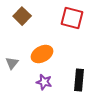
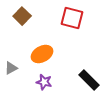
gray triangle: moved 1 px left, 5 px down; rotated 24 degrees clockwise
black rectangle: moved 10 px right; rotated 50 degrees counterclockwise
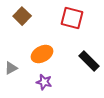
black rectangle: moved 19 px up
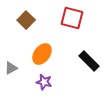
brown square: moved 4 px right, 4 px down
orange ellipse: rotated 25 degrees counterclockwise
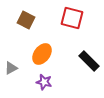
brown square: rotated 18 degrees counterclockwise
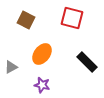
black rectangle: moved 2 px left, 1 px down
gray triangle: moved 1 px up
purple star: moved 2 px left, 3 px down
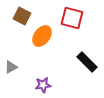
brown square: moved 4 px left, 4 px up
orange ellipse: moved 18 px up
purple star: moved 1 px right; rotated 21 degrees counterclockwise
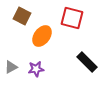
purple star: moved 7 px left, 16 px up
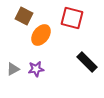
brown square: moved 2 px right
orange ellipse: moved 1 px left, 1 px up
gray triangle: moved 2 px right, 2 px down
